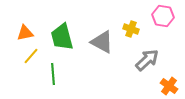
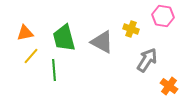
green trapezoid: moved 2 px right, 1 px down
gray arrow: rotated 15 degrees counterclockwise
green line: moved 1 px right, 4 px up
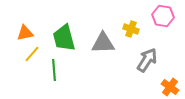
gray triangle: moved 1 px right, 1 px down; rotated 30 degrees counterclockwise
yellow line: moved 1 px right, 2 px up
orange cross: moved 1 px right, 1 px down
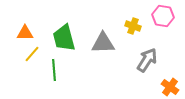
yellow cross: moved 2 px right, 3 px up
orange triangle: rotated 12 degrees clockwise
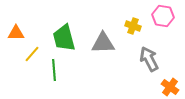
orange triangle: moved 9 px left
gray arrow: moved 2 px right, 1 px up; rotated 60 degrees counterclockwise
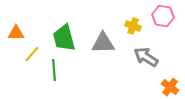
gray arrow: moved 3 px left, 2 px up; rotated 30 degrees counterclockwise
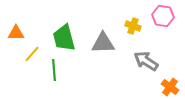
gray arrow: moved 4 px down
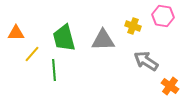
gray triangle: moved 3 px up
orange cross: moved 1 px up
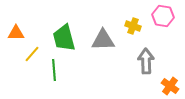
gray arrow: rotated 55 degrees clockwise
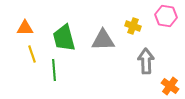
pink hexagon: moved 3 px right
orange triangle: moved 9 px right, 5 px up
yellow line: rotated 60 degrees counterclockwise
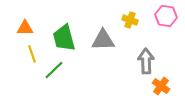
yellow cross: moved 3 px left, 6 px up
green line: rotated 50 degrees clockwise
orange cross: moved 9 px left
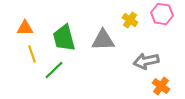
pink hexagon: moved 4 px left, 2 px up
yellow cross: rotated 14 degrees clockwise
gray arrow: rotated 100 degrees counterclockwise
